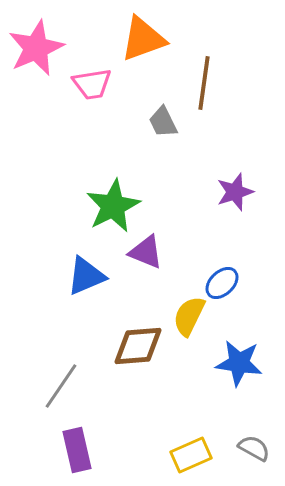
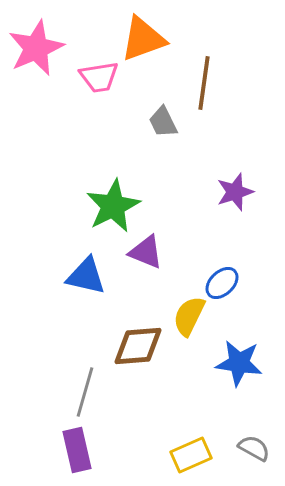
pink trapezoid: moved 7 px right, 7 px up
blue triangle: rotated 36 degrees clockwise
gray line: moved 24 px right, 6 px down; rotated 18 degrees counterclockwise
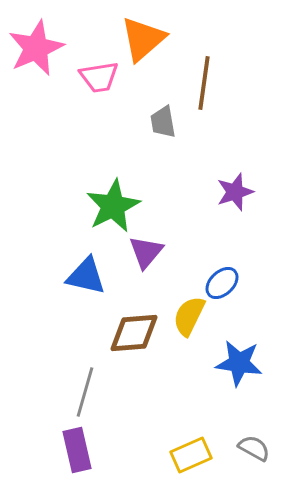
orange triangle: rotated 21 degrees counterclockwise
gray trapezoid: rotated 16 degrees clockwise
purple triangle: rotated 48 degrees clockwise
brown diamond: moved 4 px left, 13 px up
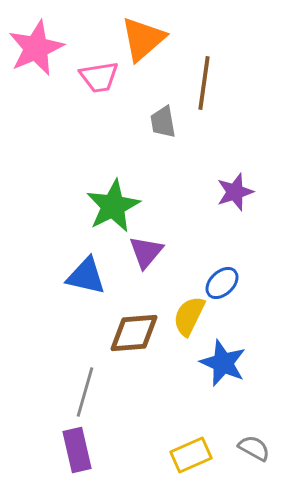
blue star: moved 16 px left; rotated 15 degrees clockwise
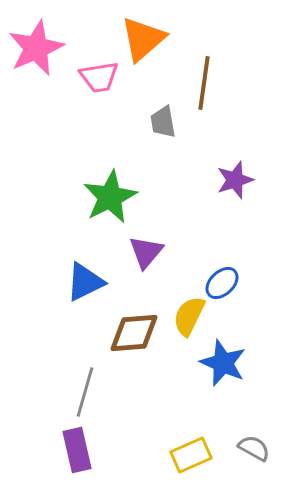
purple star: moved 12 px up
green star: moved 3 px left, 9 px up
blue triangle: moved 1 px left, 6 px down; rotated 39 degrees counterclockwise
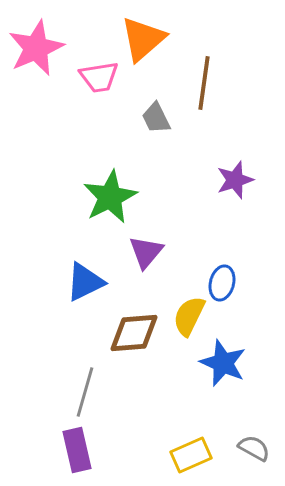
gray trapezoid: moved 7 px left, 4 px up; rotated 16 degrees counterclockwise
blue ellipse: rotated 32 degrees counterclockwise
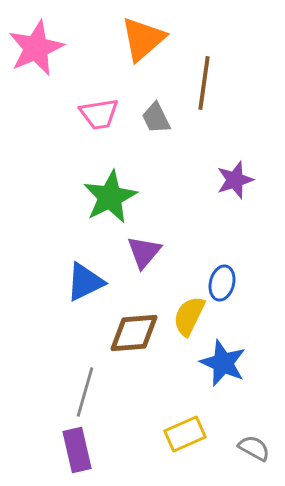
pink trapezoid: moved 37 px down
purple triangle: moved 2 px left
yellow rectangle: moved 6 px left, 21 px up
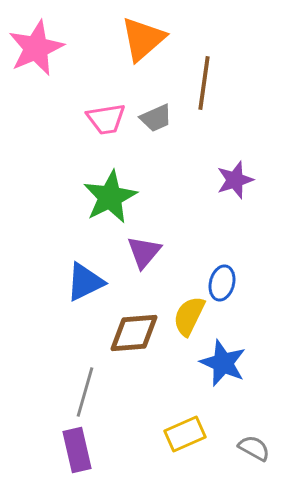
pink trapezoid: moved 7 px right, 5 px down
gray trapezoid: rotated 88 degrees counterclockwise
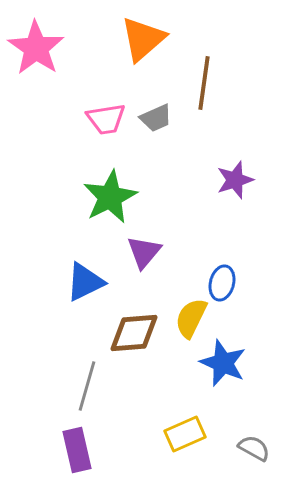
pink star: rotated 14 degrees counterclockwise
yellow semicircle: moved 2 px right, 2 px down
gray line: moved 2 px right, 6 px up
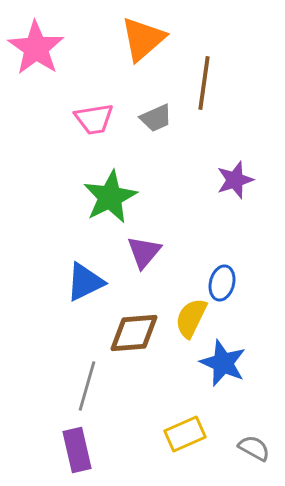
pink trapezoid: moved 12 px left
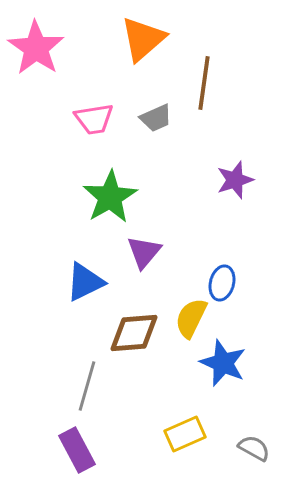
green star: rotated 4 degrees counterclockwise
purple rectangle: rotated 15 degrees counterclockwise
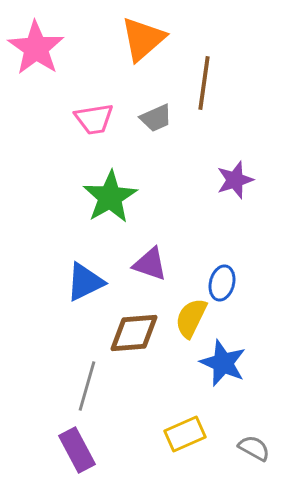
purple triangle: moved 6 px right, 12 px down; rotated 51 degrees counterclockwise
